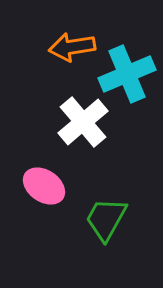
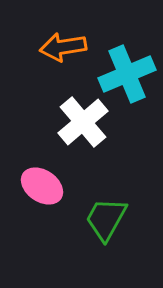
orange arrow: moved 9 px left
pink ellipse: moved 2 px left
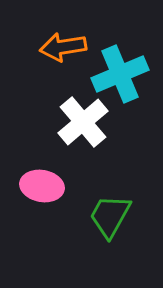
cyan cross: moved 7 px left
pink ellipse: rotated 24 degrees counterclockwise
green trapezoid: moved 4 px right, 3 px up
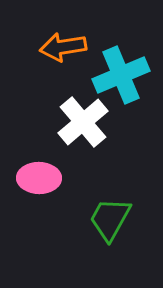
cyan cross: moved 1 px right, 1 px down
pink ellipse: moved 3 px left, 8 px up; rotated 9 degrees counterclockwise
green trapezoid: moved 3 px down
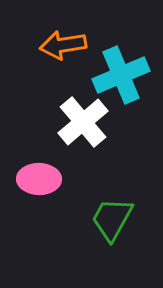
orange arrow: moved 2 px up
pink ellipse: moved 1 px down
green trapezoid: moved 2 px right
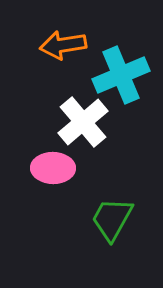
pink ellipse: moved 14 px right, 11 px up
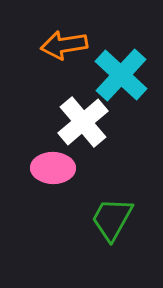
orange arrow: moved 1 px right
cyan cross: rotated 24 degrees counterclockwise
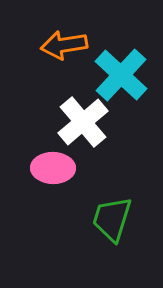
green trapezoid: rotated 12 degrees counterclockwise
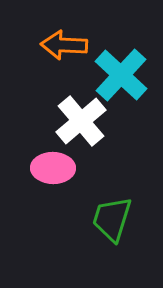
orange arrow: rotated 12 degrees clockwise
white cross: moved 2 px left, 1 px up
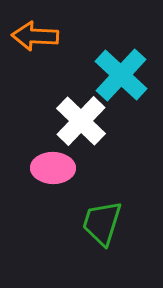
orange arrow: moved 29 px left, 9 px up
white cross: rotated 6 degrees counterclockwise
green trapezoid: moved 10 px left, 4 px down
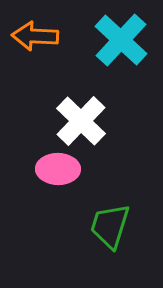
cyan cross: moved 35 px up
pink ellipse: moved 5 px right, 1 px down
green trapezoid: moved 8 px right, 3 px down
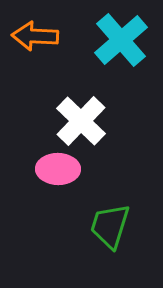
cyan cross: rotated 6 degrees clockwise
